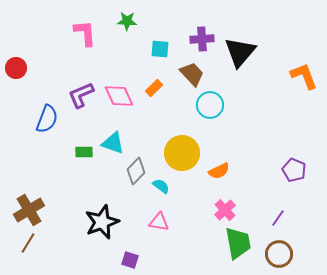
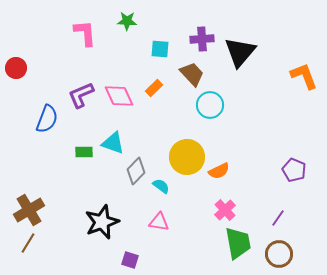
yellow circle: moved 5 px right, 4 px down
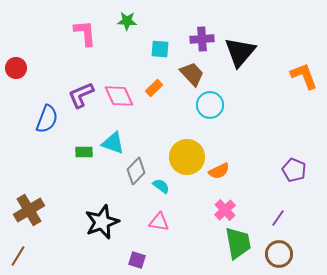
brown line: moved 10 px left, 13 px down
purple square: moved 7 px right
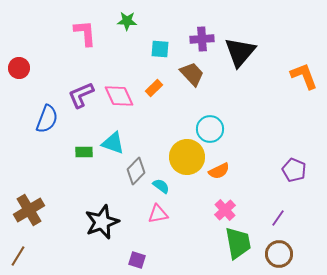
red circle: moved 3 px right
cyan circle: moved 24 px down
pink triangle: moved 1 px left, 8 px up; rotated 20 degrees counterclockwise
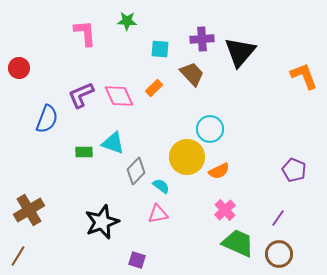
green trapezoid: rotated 56 degrees counterclockwise
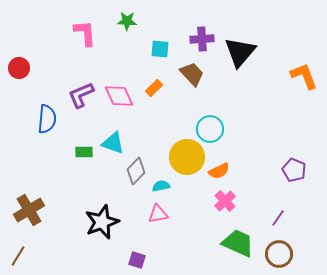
blue semicircle: rotated 16 degrees counterclockwise
cyan semicircle: rotated 48 degrees counterclockwise
pink cross: moved 9 px up
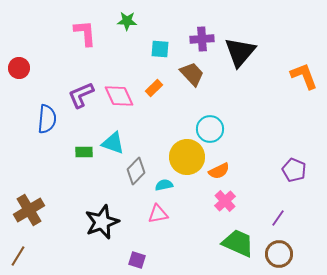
cyan semicircle: moved 3 px right, 1 px up
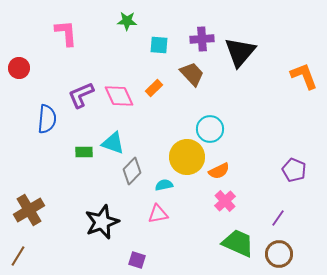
pink L-shape: moved 19 px left
cyan square: moved 1 px left, 4 px up
gray diamond: moved 4 px left
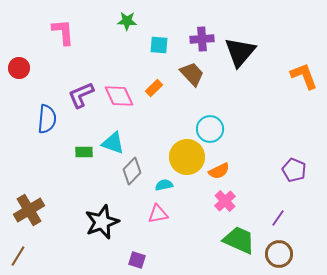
pink L-shape: moved 3 px left, 1 px up
green trapezoid: moved 1 px right, 3 px up
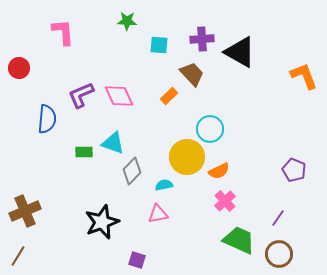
black triangle: rotated 40 degrees counterclockwise
orange rectangle: moved 15 px right, 8 px down
brown cross: moved 4 px left, 1 px down; rotated 8 degrees clockwise
